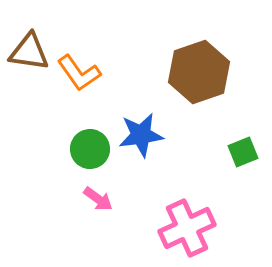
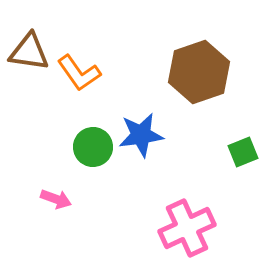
green circle: moved 3 px right, 2 px up
pink arrow: moved 42 px left; rotated 16 degrees counterclockwise
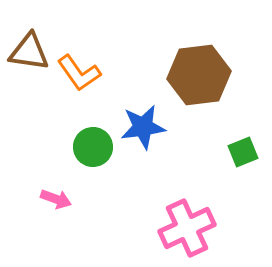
brown hexagon: moved 3 px down; rotated 12 degrees clockwise
blue star: moved 2 px right, 8 px up
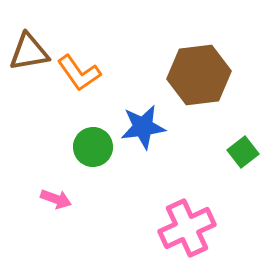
brown triangle: rotated 18 degrees counterclockwise
green square: rotated 16 degrees counterclockwise
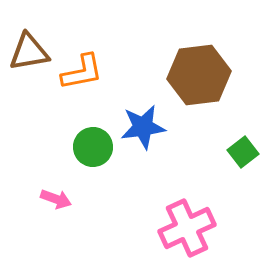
orange L-shape: moved 3 px right, 1 px up; rotated 66 degrees counterclockwise
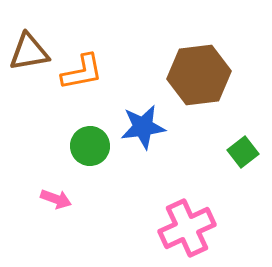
green circle: moved 3 px left, 1 px up
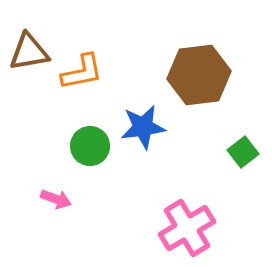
pink cross: rotated 6 degrees counterclockwise
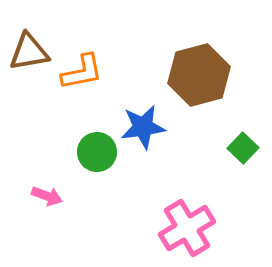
brown hexagon: rotated 8 degrees counterclockwise
green circle: moved 7 px right, 6 px down
green square: moved 4 px up; rotated 8 degrees counterclockwise
pink arrow: moved 9 px left, 3 px up
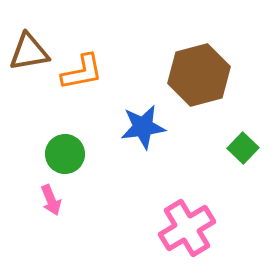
green circle: moved 32 px left, 2 px down
pink arrow: moved 4 px right, 4 px down; rotated 48 degrees clockwise
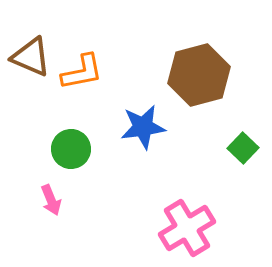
brown triangle: moved 2 px right, 5 px down; rotated 33 degrees clockwise
green circle: moved 6 px right, 5 px up
